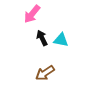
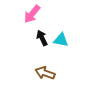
brown arrow: rotated 54 degrees clockwise
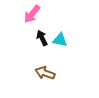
cyan triangle: moved 1 px left
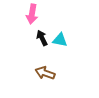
pink arrow: rotated 30 degrees counterclockwise
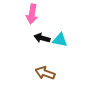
black arrow: rotated 49 degrees counterclockwise
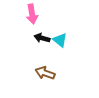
pink arrow: rotated 18 degrees counterclockwise
cyan triangle: rotated 28 degrees clockwise
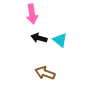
black arrow: moved 3 px left
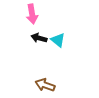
cyan triangle: moved 2 px left
brown arrow: moved 12 px down
